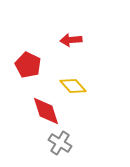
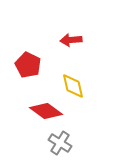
yellow diamond: rotated 28 degrees clockwise
red diamond: rotated 36 degrees counterclockwise
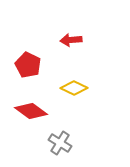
yellow diamond: moved 1 px right, 2 px down; rotated 52 degrees counterclockwise
red diamond: moved 15 px left
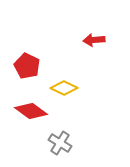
red arrow: moved 23 px right
red pentagon: moved 1 px left, 1 px down
yellow diamond: moved 10 px left
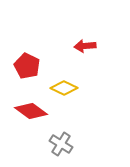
red arrow: moved 9 px left, 6 px down
gray cross: moved 1 px right, 1 px down
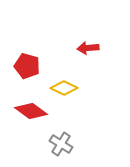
red arrow: moved 3 px right, 2 px down
red pentagon: rotated 10 degrees counterclockwise
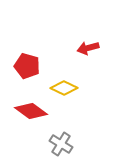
red arrow: rotated 10 degrees counterclockwise
